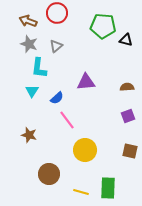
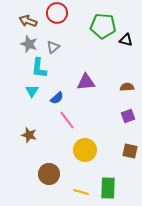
gray triangle: moved 3 px left, 1 px down
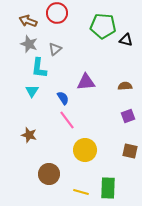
gray triangle: moved 2 px right, 2 px down
brown semicircle: moved 2 px left, 1 px up
blue semicircle: moved 6 px right; rotated 80 degrees counterclockwise
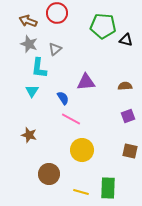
pink line: moved 4 px right, 1 px up; rotated 24 degrees counterclockwise
yellow circle: moved 3 px left
